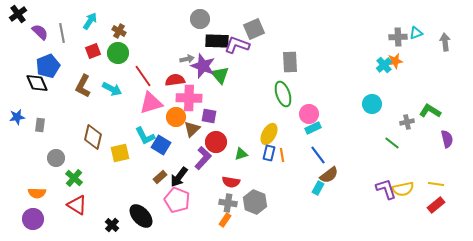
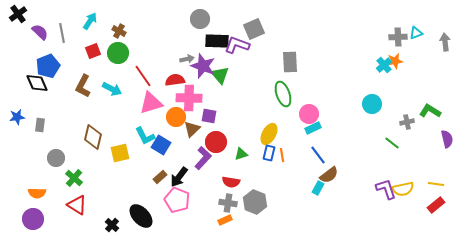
orange rectangle at (225, 220): rotated 32 degrees clockwise
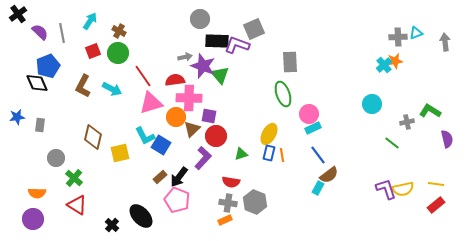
gray arrow at (187, 59): moved 2 px left, 2 px up
red circle at (216, 142): moved 6 px up
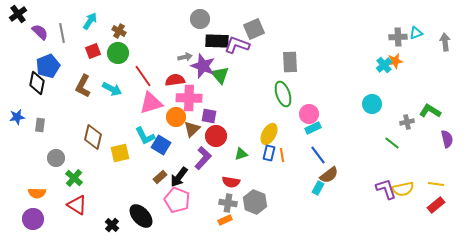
black diamond at (37, 83): rotated 35 degrees clockwise
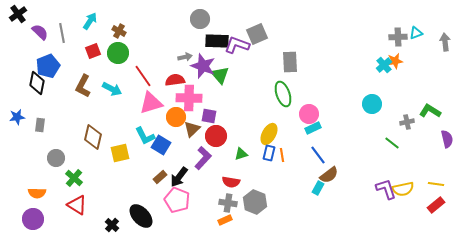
gray square at (254, 29): moved 3 px right, 5 px down
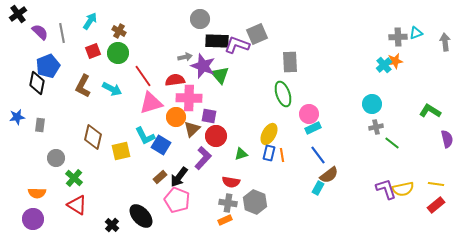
gray cross at (407, 122): moved 31 px left, 5 px down
yellow square at (120, 153): moved 1 px right, 2 px up
